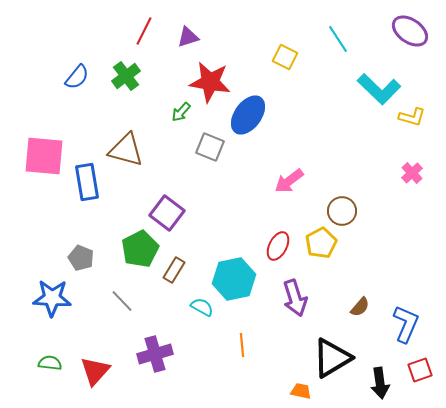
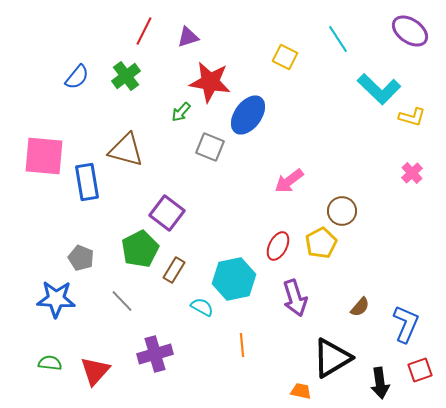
blue star: moved 4 px right, 1 px down
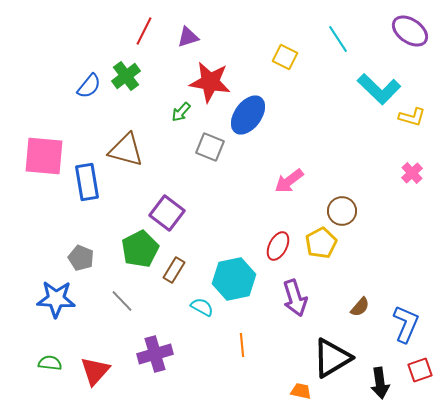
blue semicircle: moved 12 px right, 9 px down
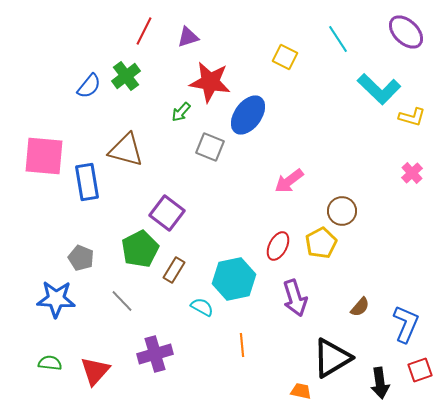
purple ellipse: moved 4 px left, 1 px down; rotated 9 degrees clockwise
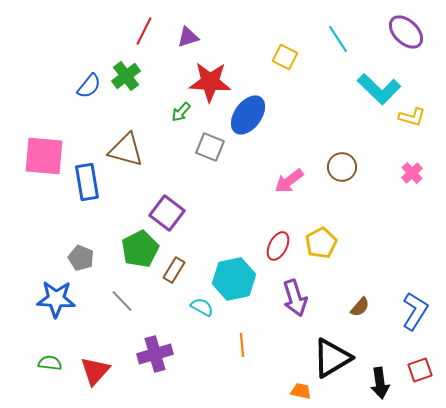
red star: rotated 6 degrees counterclockwise
brown circle: moved 44 px up
blue L-shape: moved 9 px right, 13 px up; rotated 9 degrees clockwise
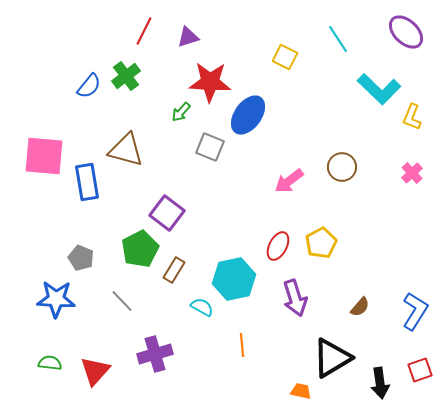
yellow L-shape: rotated 96 degrees clockwise
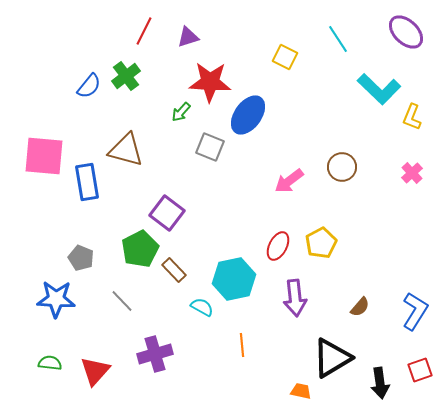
brown rectangle: rotated 75 degrees counterclockwise
purple arrow: rotated 12 degrees clockwise
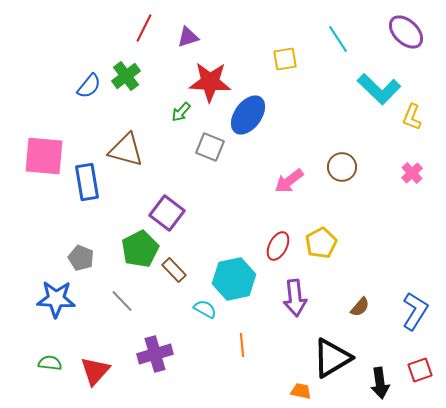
red line: moved 3 px up
yellow square: moved 2 px down; rotated 35 degrees counterclockwise
cyan semicircle: moved 3 px right, 2 px down
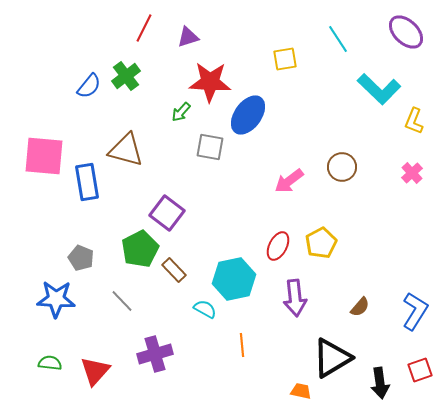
yellow L-shape: moved 2 px right, 4 px down
gray square: rotated 12 degrees counterclockwise
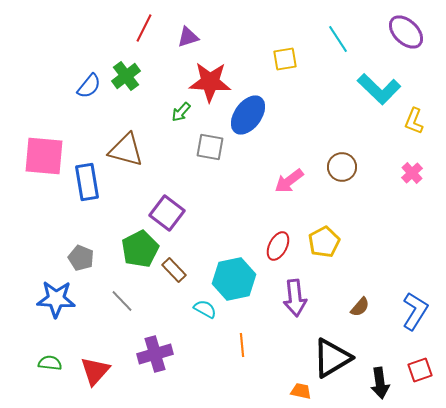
yellow pentagon: moved 3 px right, 1 px up
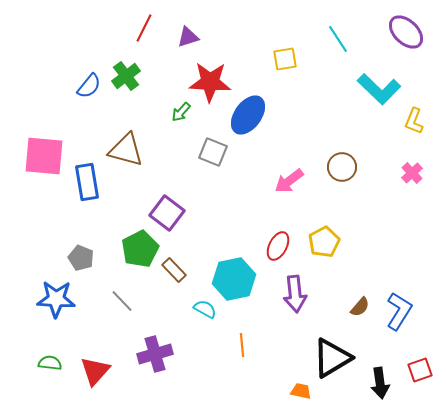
gray square: moved 3 px right, 5 px down; rotated 12 degrees clockwise
purple arrow: moved 4 px up
blue L-shape: moved 16 px left
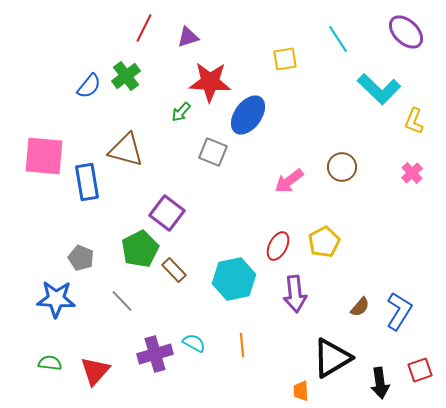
cyan semicircle: moved 11 px left, 34 px down
orange trapezoid: rotated 105 degrees counterclockwise
